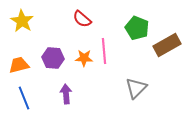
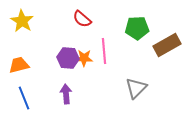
green pentagon: rotated 25 degrees counterclockwise
purple hexagon: moved 15 px right
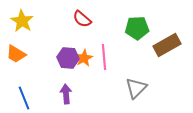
pink line: moved 6 px down
orange star: rotated 30 degrees counterclockwise
orange trapezoid: moved 3 px left, 11 px up; rotated 135 degrees counterclockwise
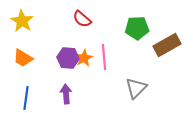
orange trapezoid: moved 7 px right, 4 px down
blue line: moved 2 px right; rotated 30 degrees clockwise
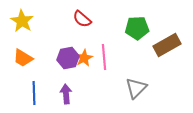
purple hexagon: rotated 15 degrees counterclockwise
blue line: moved 8 px right, 5 px up; rotated 10 degrees counterclockwise
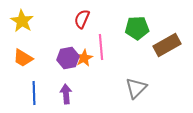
red semicircle: rotated 72 degrees clockwise
pink line: moved 3 px left, 10 px up
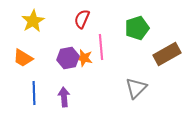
yellow star: moved 11 px right; rotated 10 degrees clockwise
green pentagon: rotated 15 degrees counterclockwise
brown rectangle: moved 9 px down
orange star: rotated 30 degrees counterclockwise
purple arrow: moved 2 px left, 3 px down
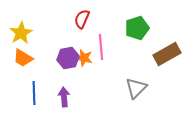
yellow star: moved 12 px left, 12 px down
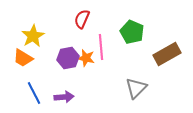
green pentagon: moved 5 px left, 4 px down; rotated 30 degrees counterclockwise
yellow star: moved 12 px right, 3 px down
orange star: moved 2 px right
blue line: rotated 25 degrees counterclockwise
purple arrow: rotated 90 degrees clockwise
